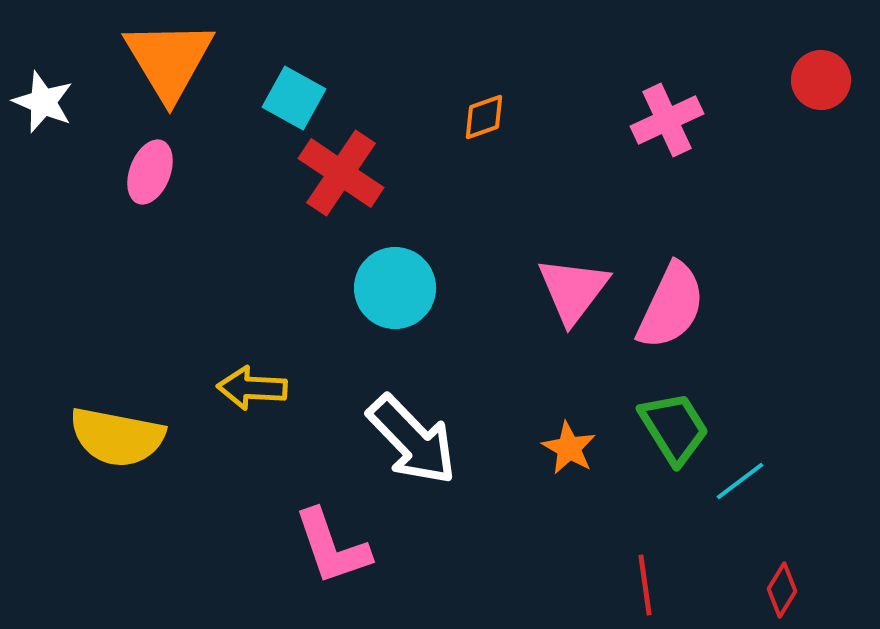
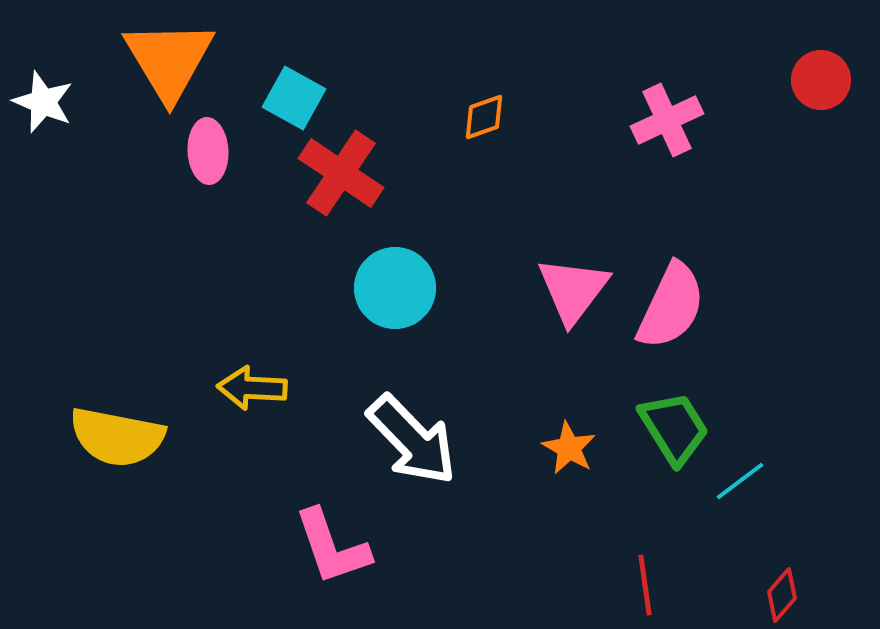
pink ellipse: moved 58 px right, 21 px up; rotated 24 degrees counterclockwise
red diamond: moved 5 px down; rotated 10 degrees clockwise
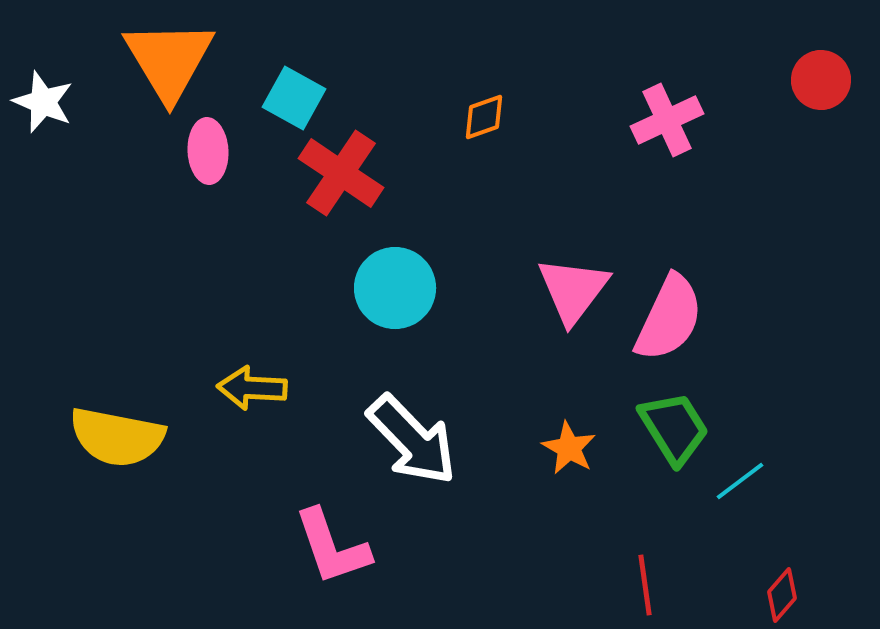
pink semicircle: moved 2 px left, 12 px down
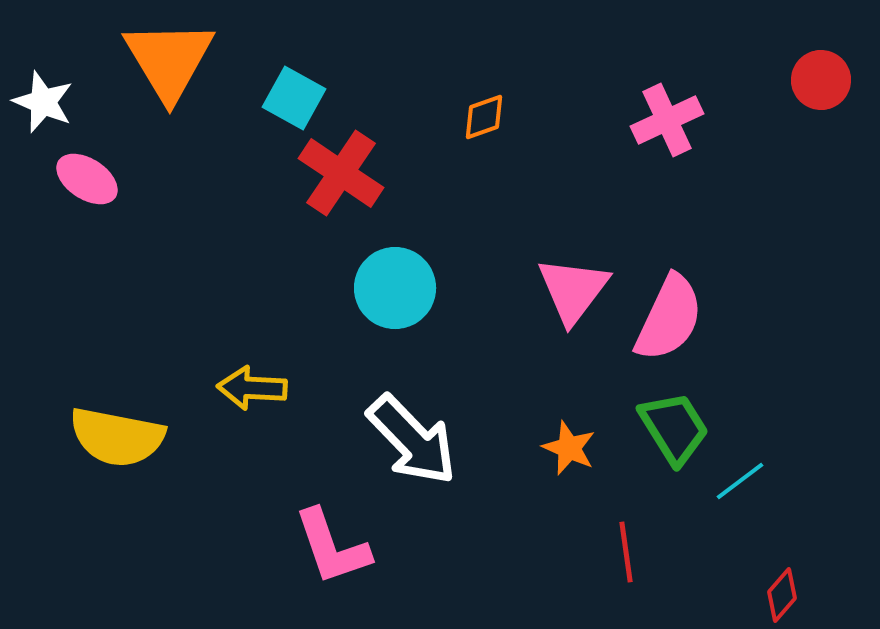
pink ellipse: moved 121 px left, 28 px down; rotated 54 degrees counterclockwise
orange star: rotated 6 degrees counterclockwise
red line: moved 19 px left, 33 px up
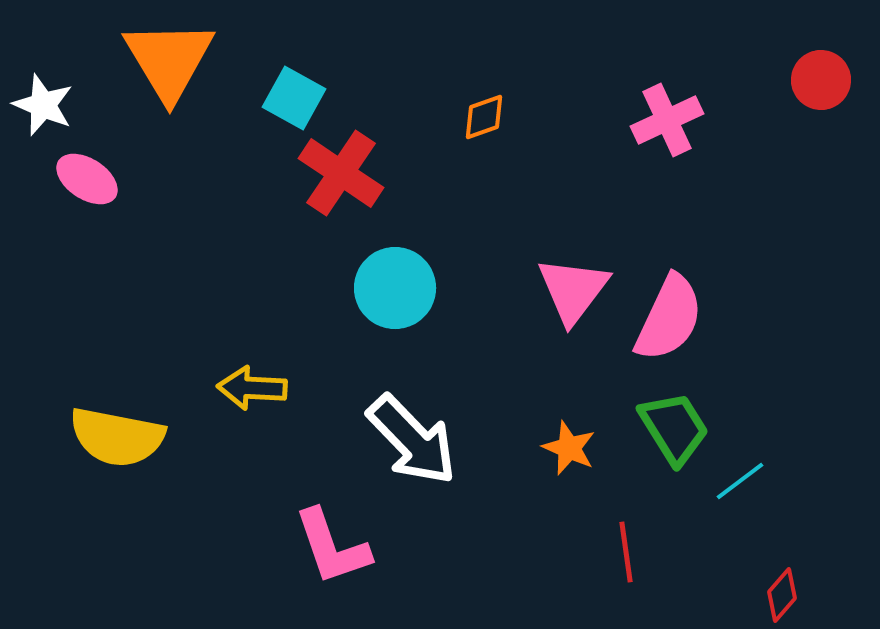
white star: moved 3 px down
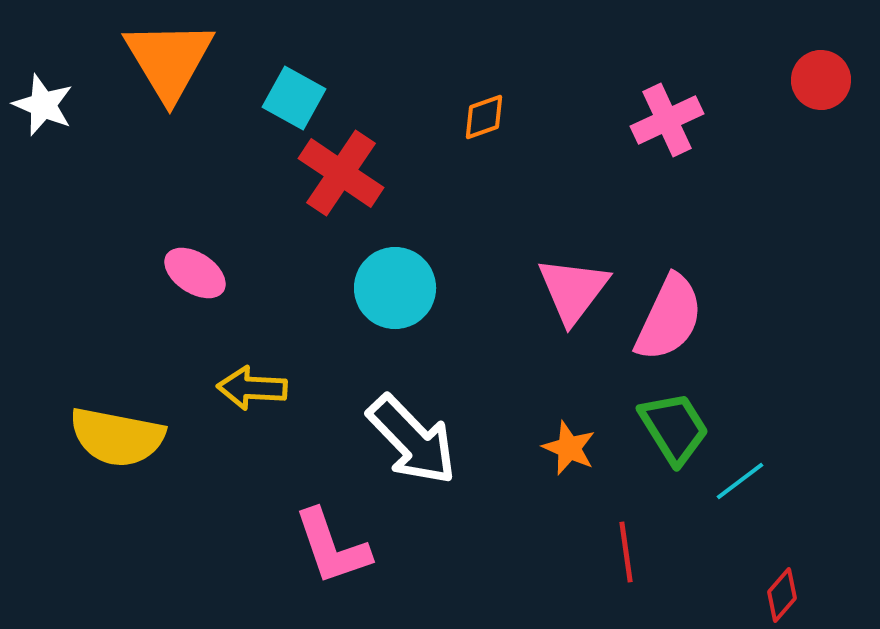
pink ellipse: moved 108 px right, 94 px down
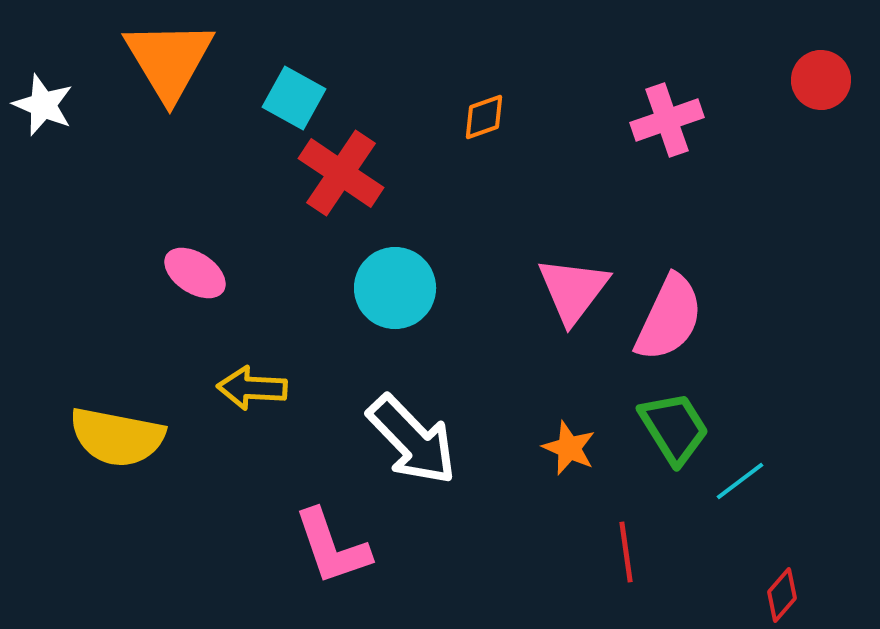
pink cross: rotated 6 degrees clockwise
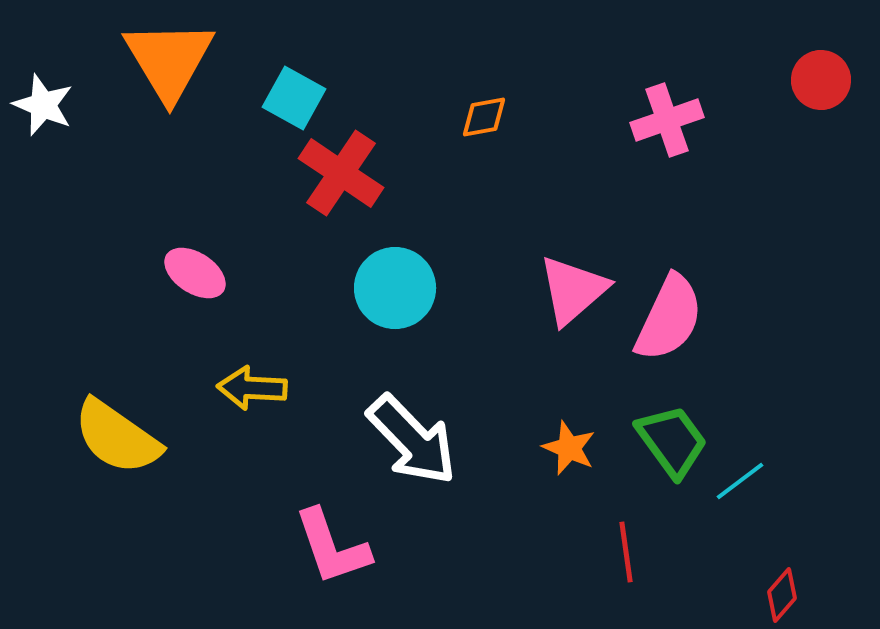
orange diamond: rotated 9 degrees clockwise
pink triangle: rotated 12 degrees clockwise
green trapezoid: moved 2 px left, 13 px down; rotated 4 degrees counterclockwise
yellow semicircle: rotated 24 degrees clockwise
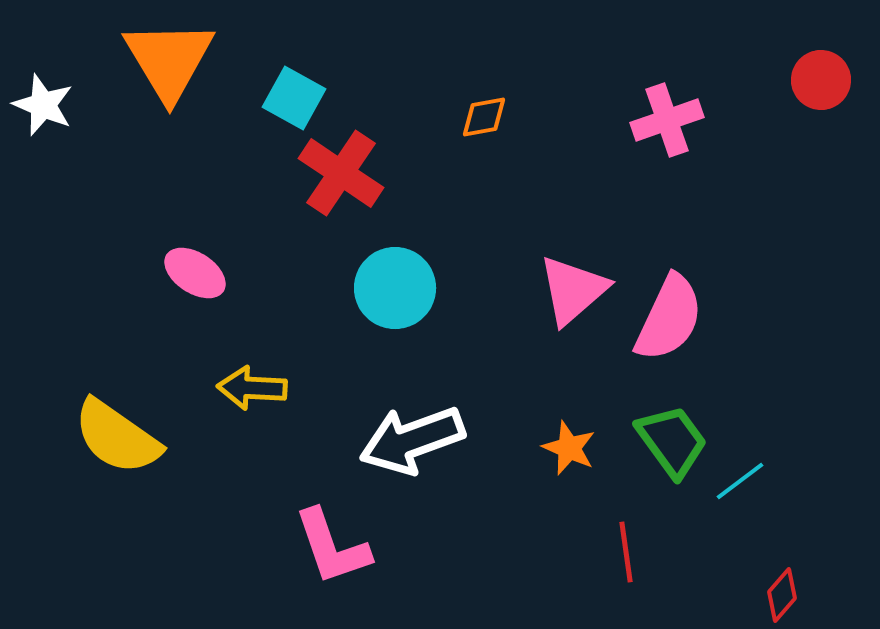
white arrow: rotated 114 degrees clockwise
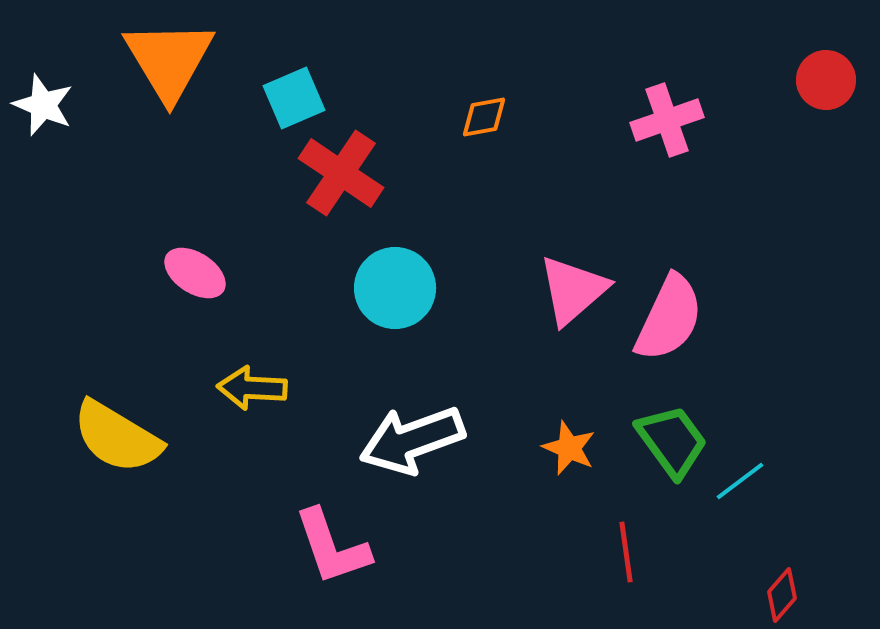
red circle: moved 5 px right
cyan square: rotated 38 degrees clockwise
yellow semicircle: rotated 4 degrees counterclockwise
